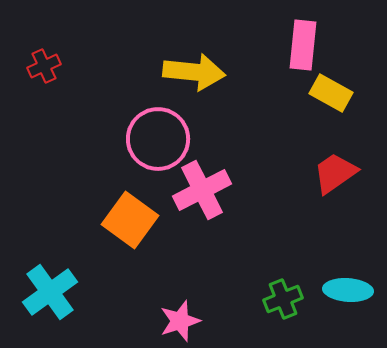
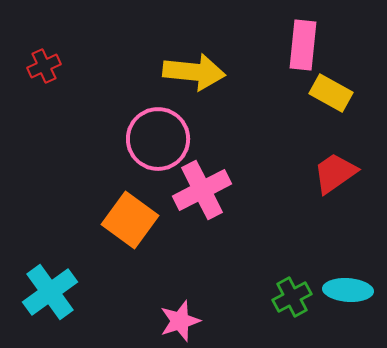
green cross: moved 9 px right, 2 px up; rotated 6 degrees counterclockwise
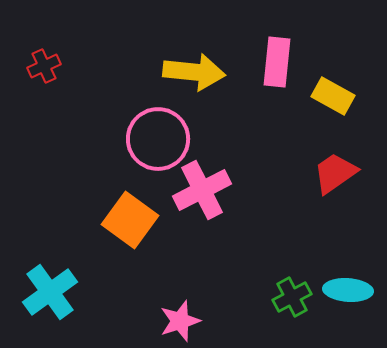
pink rectangle: moved 26 px left, 17 px down
yellow rectangle: moved 2 px right, 3 px down
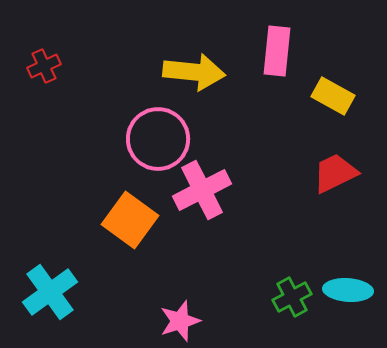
pink rectangle: moved 11 px up
red trapezoid: rotated 9 degrees clockwise
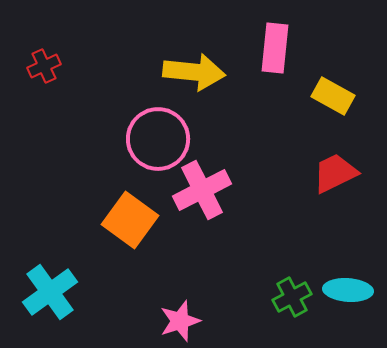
pink rectangle: moved 2 px left, 3 px up
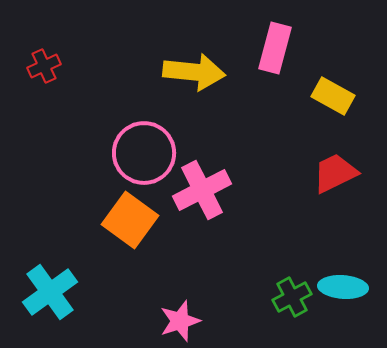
pink rectangle: rotated 9 degrees clockwise
pink circle: moved 14 px left, 14 px down
cyan ellipse: moved 5 px left, 3 px up
